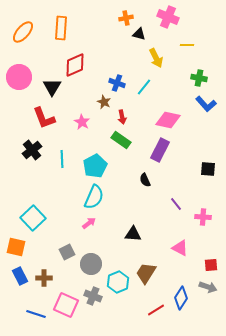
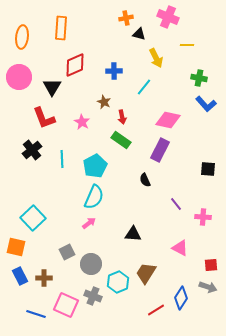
orange ellipse at (23, 32): moved 1 px left, 5 px down; rotated 35 degrees counterclockwise
blue cross at (117, 83): moved 3 px left, 12 px up; rotated 21 degrees counterclockwise
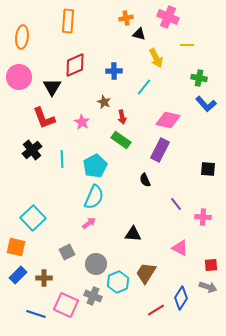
orange rectangle at (61, 28): moved 7 px right, 7 px up
gray circle at (91, 264): moved 5 px right
blue rectangle at (20, 276): moved 2 px left, 1 px up; rotated 72 degrees clockwise
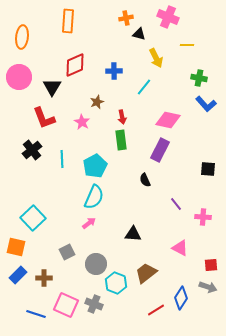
brown star at (104, 102): moved 7 px left; rotated 24 degrees clockwise
green rectangle at (121, 140): rotated 48 degrees clockwise
brown trapezoid at (146, 273): rotated 20 degrees clockwise
cyan hexagon at (118, 282): moved 2 px left, 1 px down; rotated 15 degrees counterclockwise
gray cross at (93, 296): moved 1 px right, 8 px down
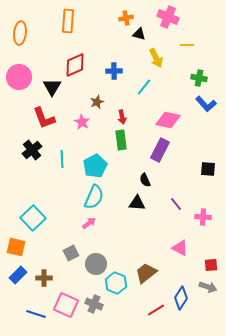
orange ellipse at (22, 37): moved 2 px left, 4 px up
black triangle at (133, 234): moved 4 px right, 31 px up
gray square at (67, 252): moved 4 px right, 1 px down
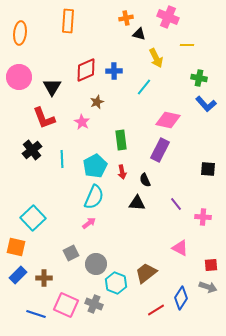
red diamond at (75, 65): moved 11 px right, 5 px down
red arrow at (122, 117): moved 55 px down
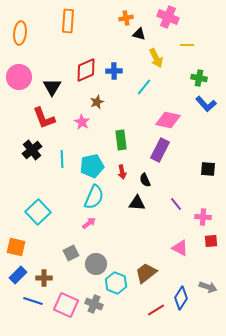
cyan pentagon at (95, 166): moved 3 px left; rotated 15 degrees clockwise
cyan square at (33, 218): moved 5 px right, 6 px up
red square at (211, 265): moved 24 px up
blue line at (36, 314): moved 3 px left, 13 px up
